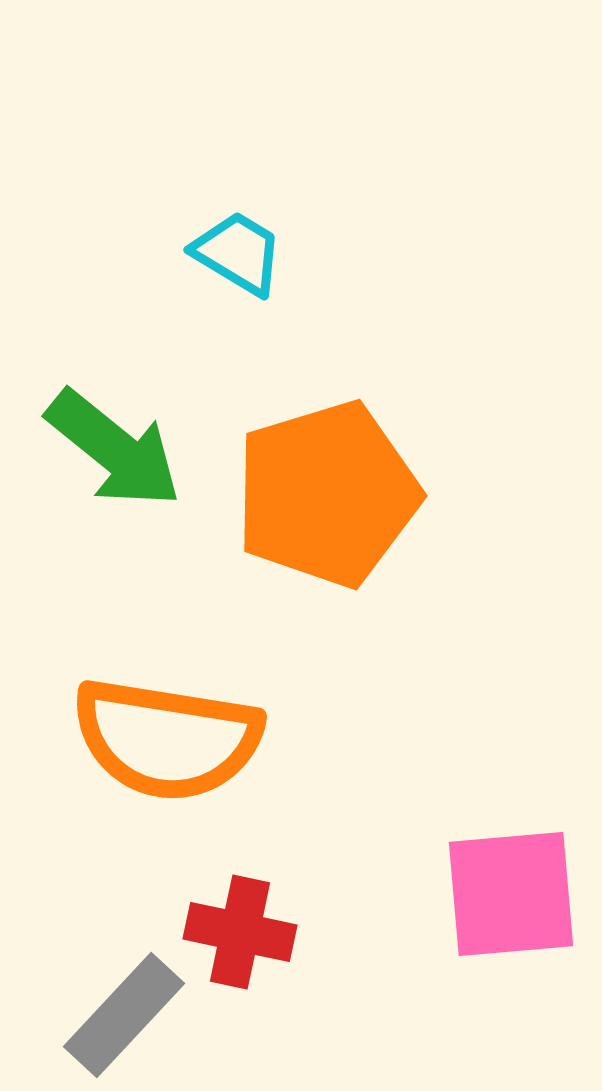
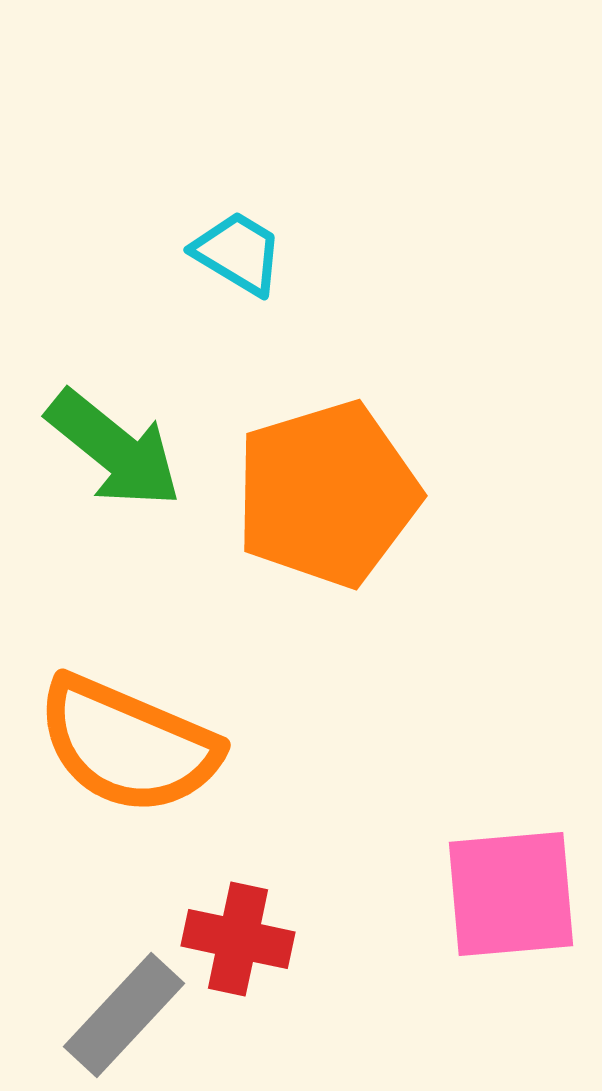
orange semicircle: moved 39 px left, 6 px down; rotated 14 degrees clockwise
red cross: moved 2 px left, 7 px down
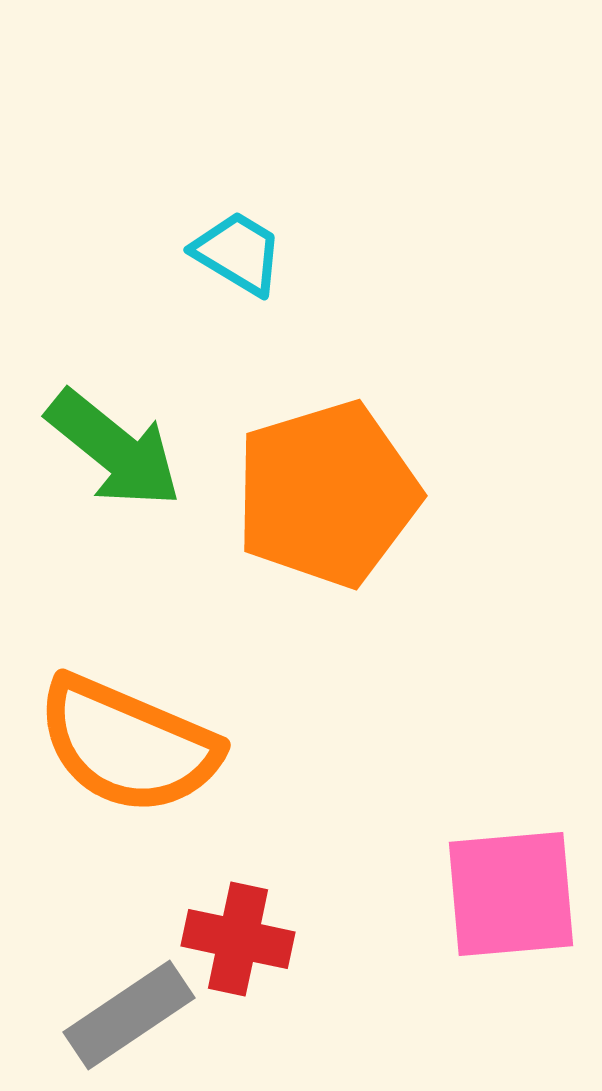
gray rectangle: moved 5 px right; rotated 13 degrees clockwise
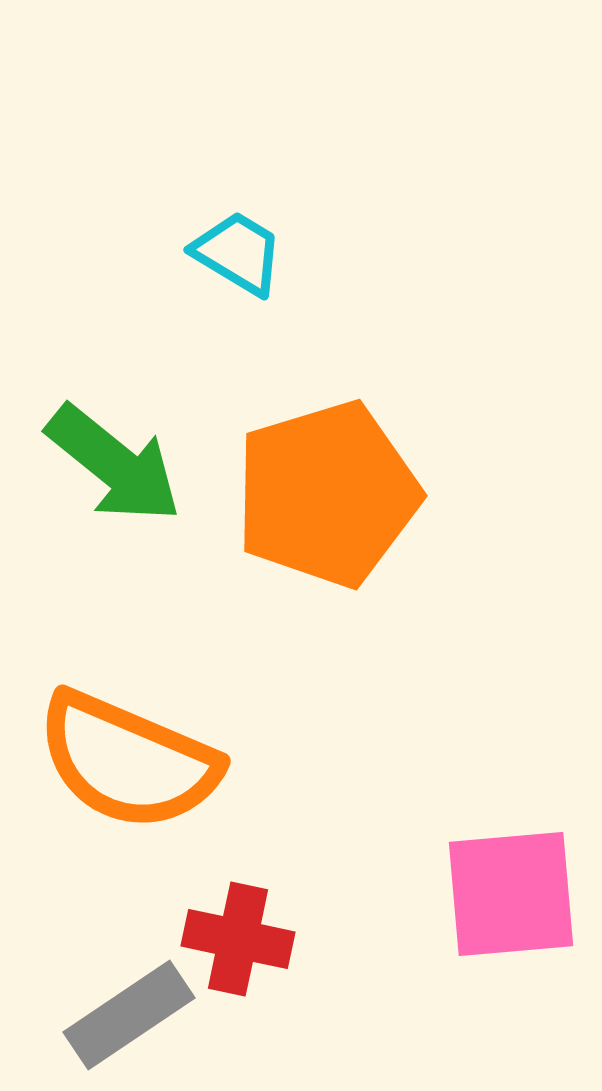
green arrow: moved 15 px down
orange semicircle: moved 16 px down
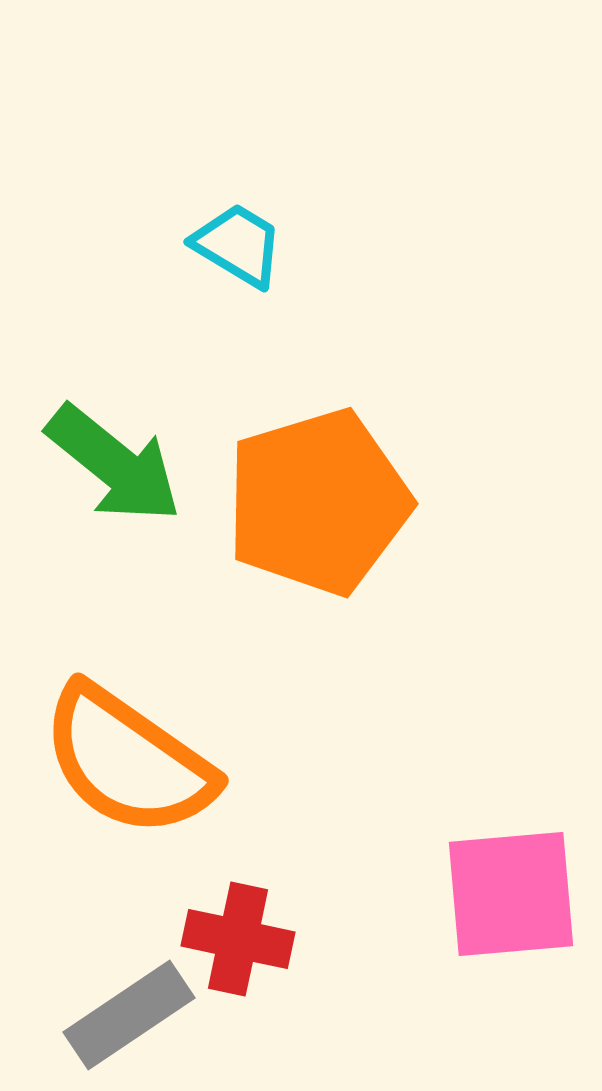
cyan trapezoid: moved 8 px up
orange pentagon: moved 9 px left, 8 px down
orange semicircle: rotated 12 degrees clockwise
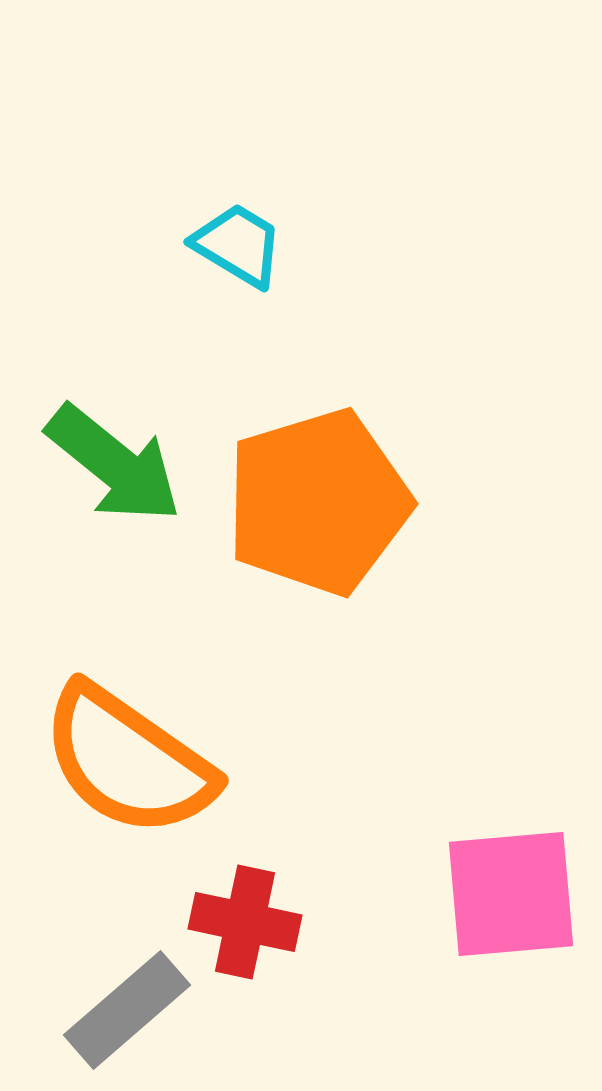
red cross: moved 7 px right, 17 px up
gray rectangle: moved 2 px left, 5 px up; rotated 7 degrees counterclockwise
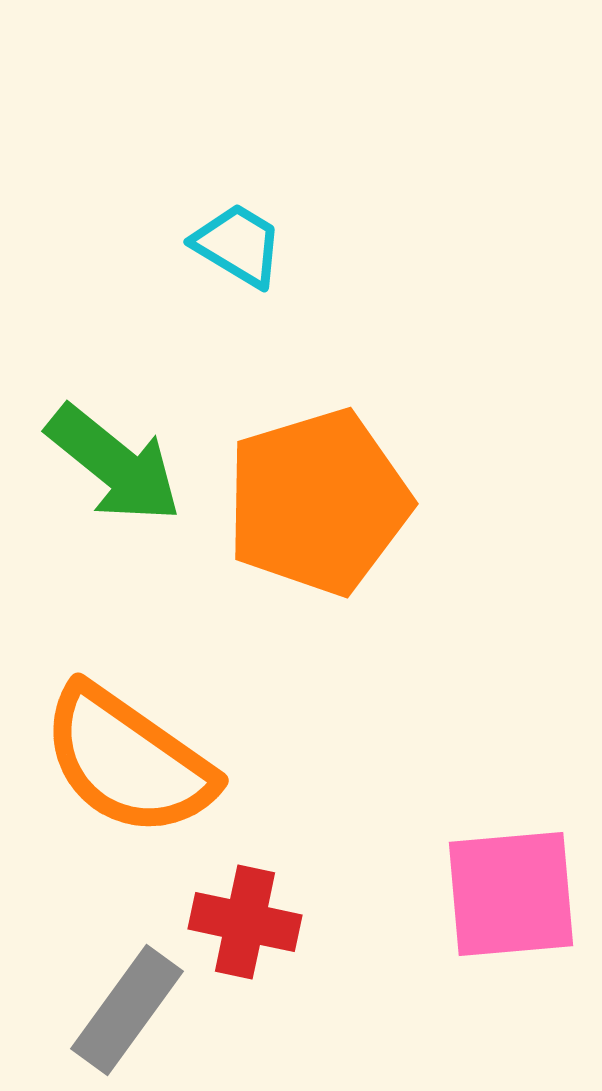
gray rectangle: rotated 13 degrees counterclockwise
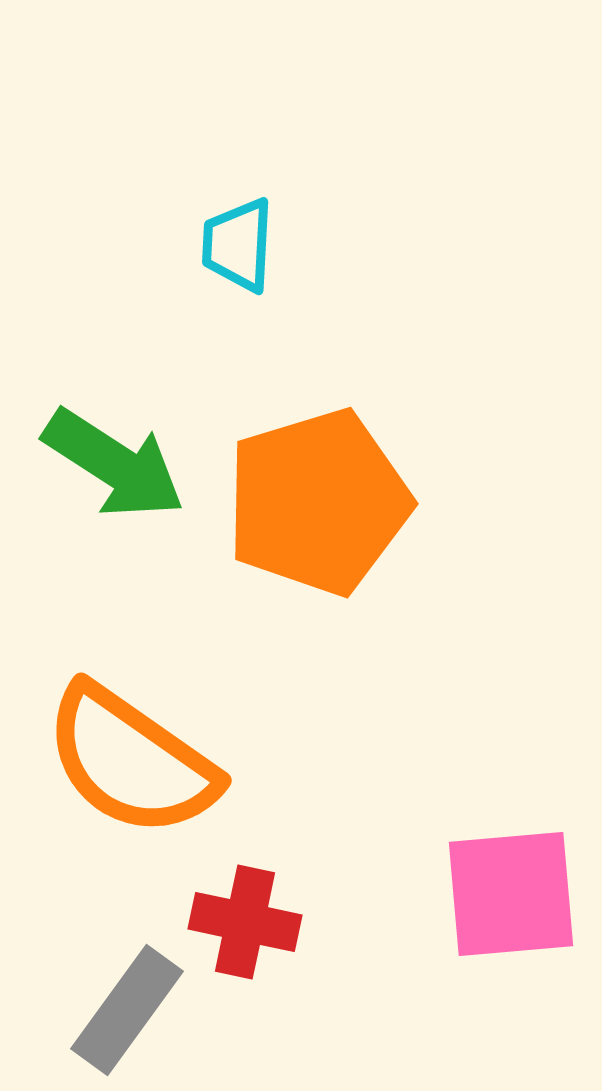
cyan trapezoid: rotated 118 degrees counterclockwise
green arrow: rotated 6 degrees counterclockwise
orange semicircle: moved 3 px right
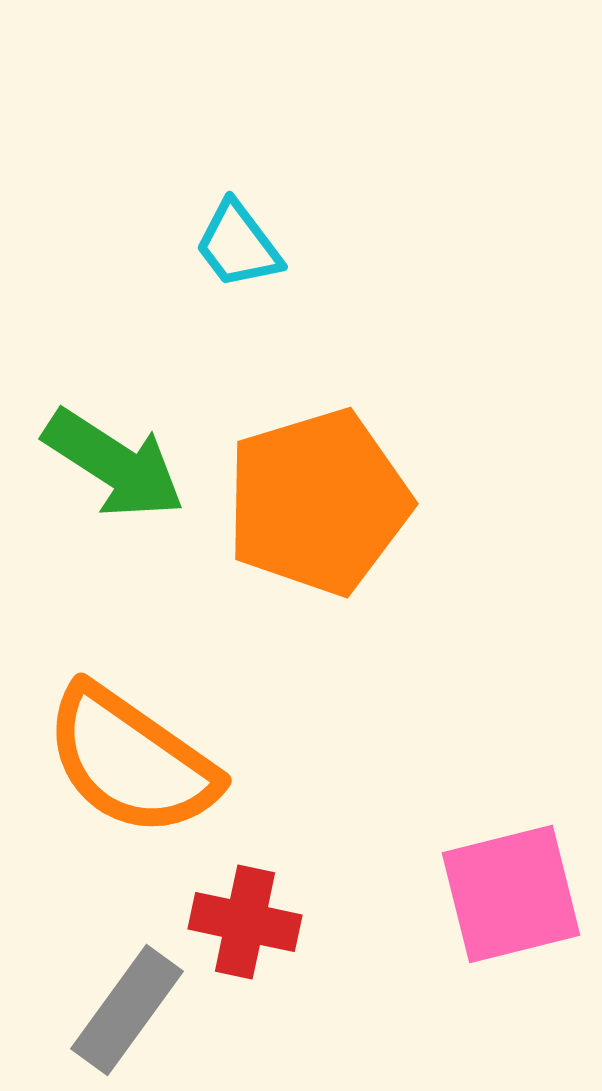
cyan trapezoid: rotated 40 degrees counterclockwise
pink square: rotated 9 degrees counterclockwise
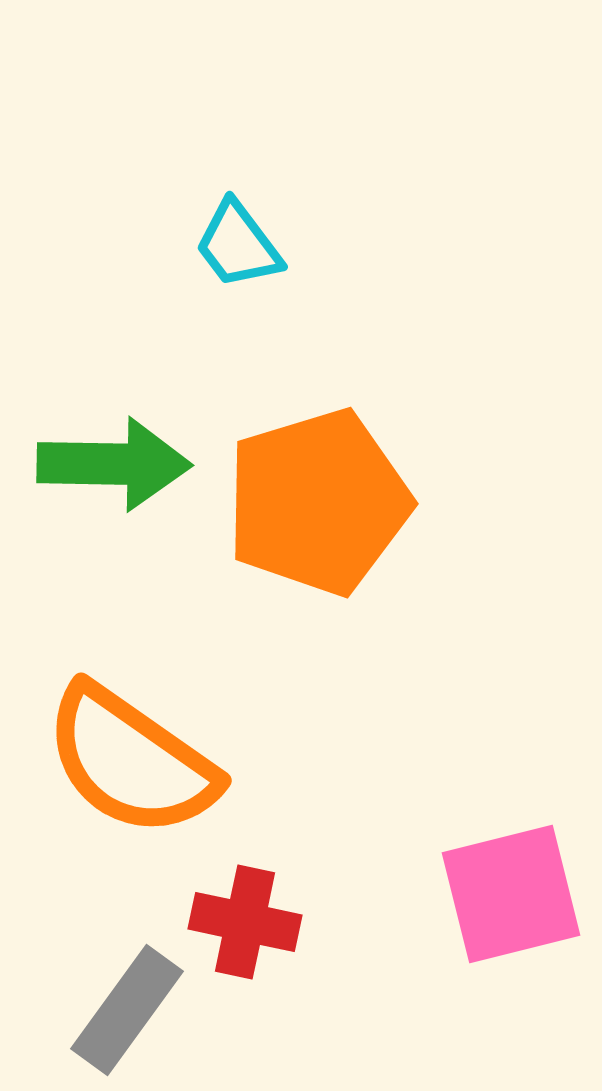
green arrow: rotated 32 degrees counterclockwise
